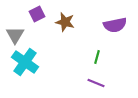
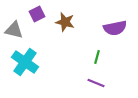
purple semicircle: moved 3 px down
gray triangle: moved 1 px left, 5 px up; rotated 48 degrees counterclockwise
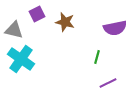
cyan cross: moved 4 px left, 3 px up
purple line: moved 12 px right; rotated 48 degrees counterclockwise
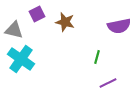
purple semicircle: moved 4 px right, 2 px up
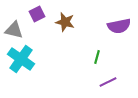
purple line: moved 1 px up
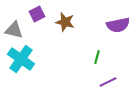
purple semicircle: moved 1 px left, 1 px up
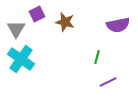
gray triangle: moved 2 px right, 1 px up; rotated 48 degrees clockwise
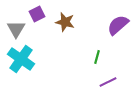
purple semicircle: rotated 150 degrees clockwise
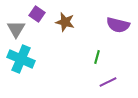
purple square: rotated 28 degrees counterclockwise
purple semicircle: rotated 125 degrees counterclockwise
cyan cross: rotated 12 degrees counterclockwise
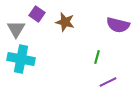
cyan cross: rotated 12 degrees counterclockwise
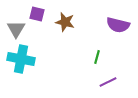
purple square: rotated 21 degrees counterclockwise
